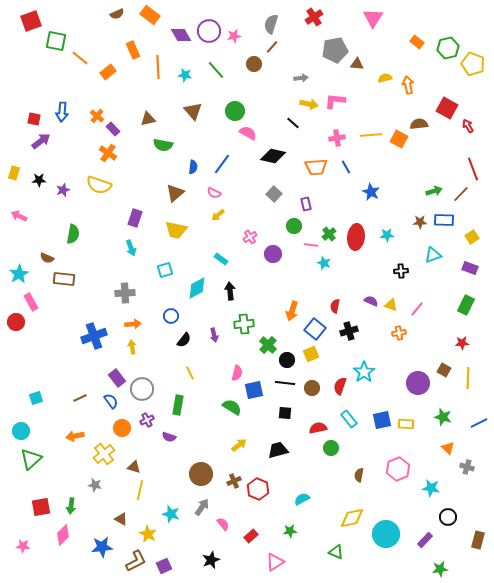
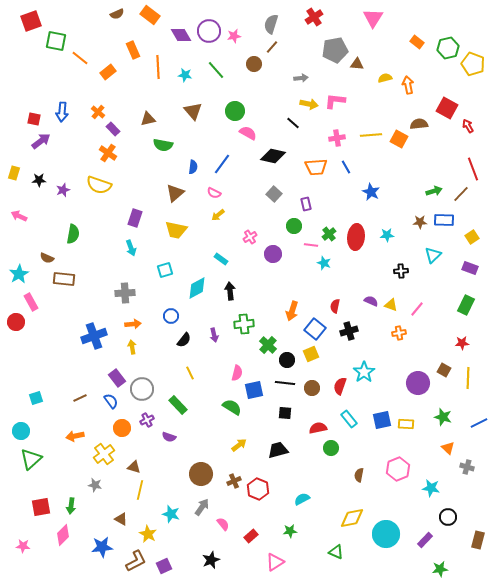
orange cross at (97, 116): moved 1 px right, 4 px up
cyan triangle at (433, 255): rotated 24 degrees counterclockwise
green rectangle at (178, 405): rotated 54 degrees counterclockwise
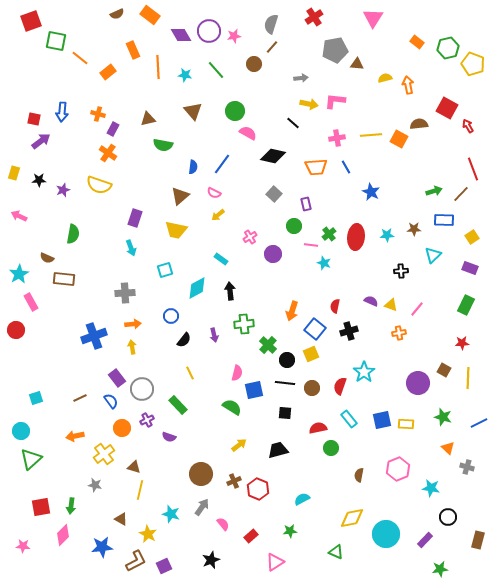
orange cross at (98, 112): moved 2 px down; rotated 24 degrees counterclockwise
purple rectangle at (113, 129): rotated 72 degrees clockwise
brown triangle at (175, 193): moved 5 px right, 3 px down
brown star at (420, 222): moved 6 px left, 7 px down
red circle at (16, 322): moved 8 px down
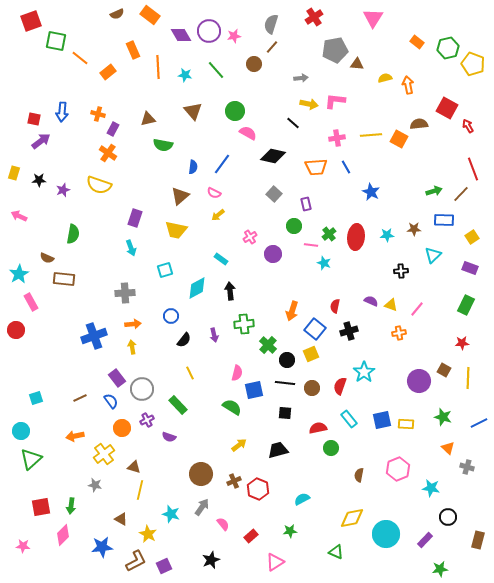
purple circle at (418, 383): moved 1 px right, 2 px up
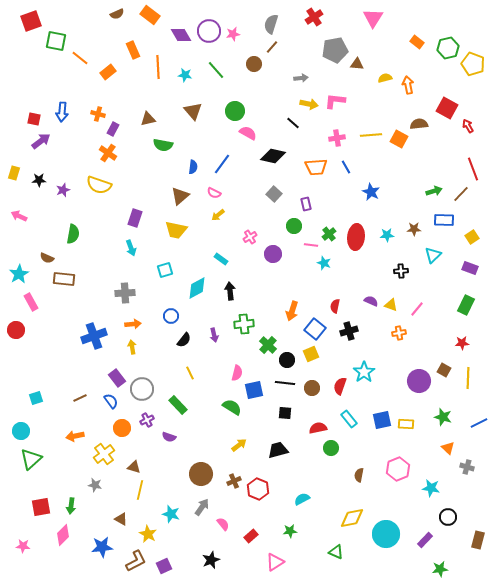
pink star at (234, 36): moved 1 px left, 2 px up
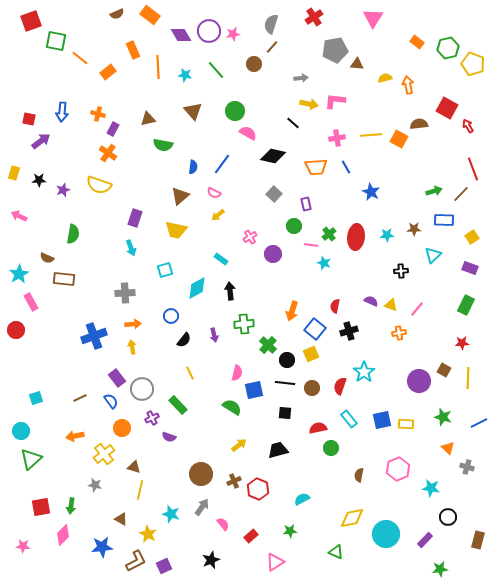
red square at (34, 119): moved 5 px left
purple cross at (147, 420): moved 5 px right, 2 px up
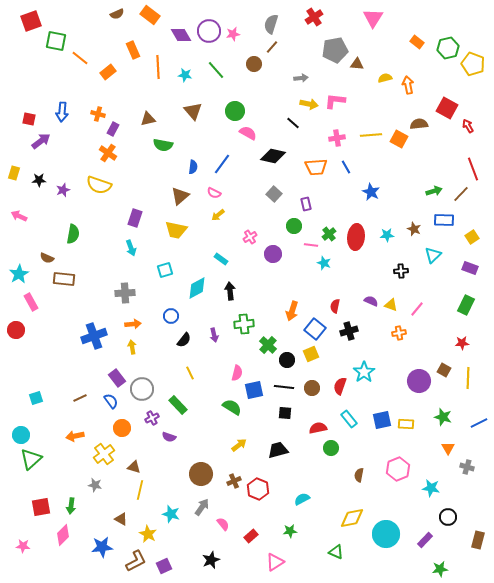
brown star at (414, 229): rotated 24 degrees clockwise
black line at (285, 383): moved 1 px left, 4 px down
cyan circle at (21, 431): moved 4 px down
orange triangle at (448, 448): rotated 16 degrees clockwise
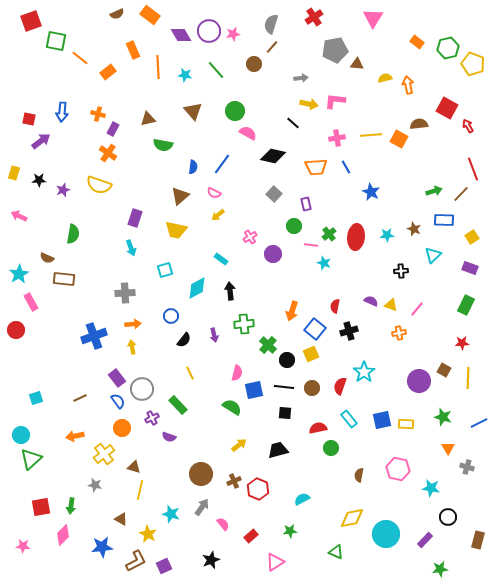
blue semicircle at (111, 401): moved 7 px right
pink hexagon at (398, 469): rotated 25 degrees counterclockwise
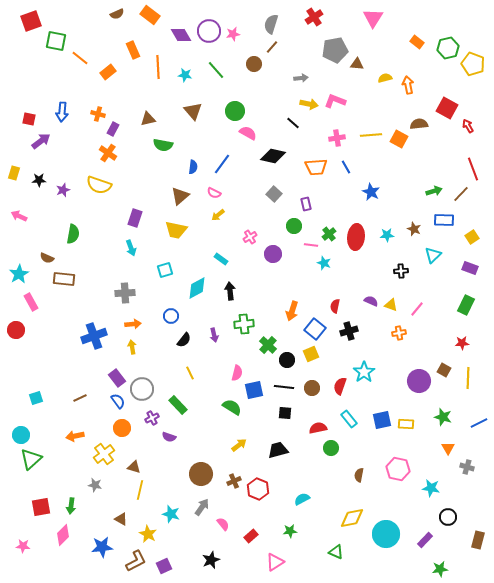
pink L-shape at (335, 101): rotated 15 degrees clockwise
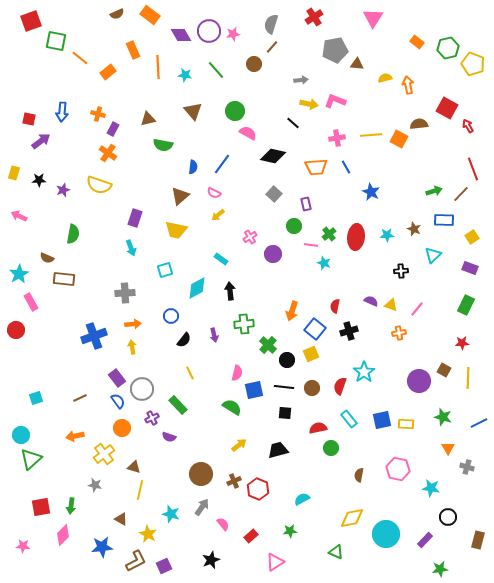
gray arrow at (301, 78): moved 2 px down
